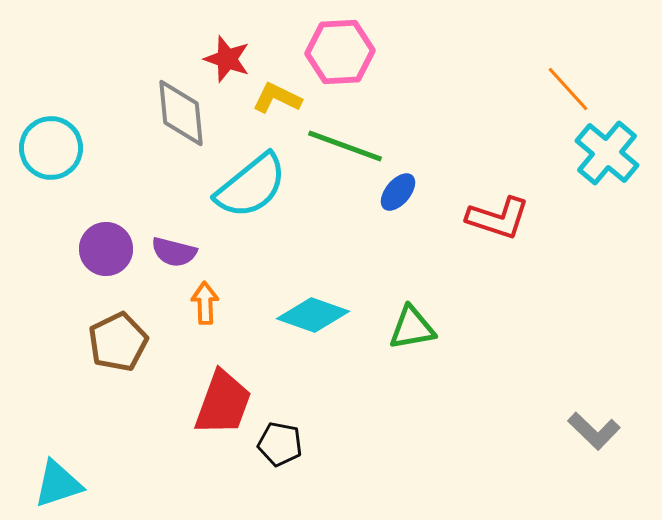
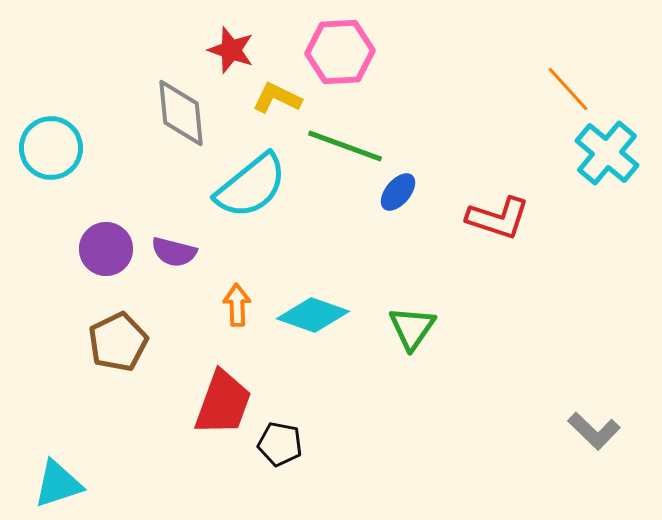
red star: moved 4 px right, 9 px up
orange arrow: moved 32 px right, 2 px down
green triangle: rotated 45 degrees counterclockwise
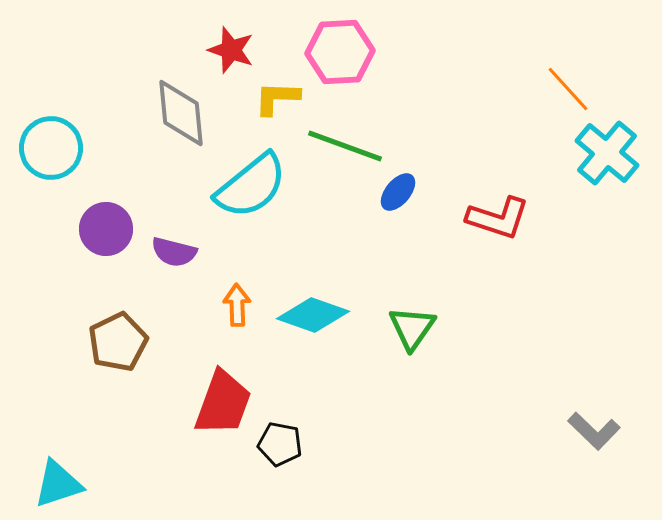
yellow L-shape: rotated 24 degrees counterclockwise
purple circle: moved 20 px up
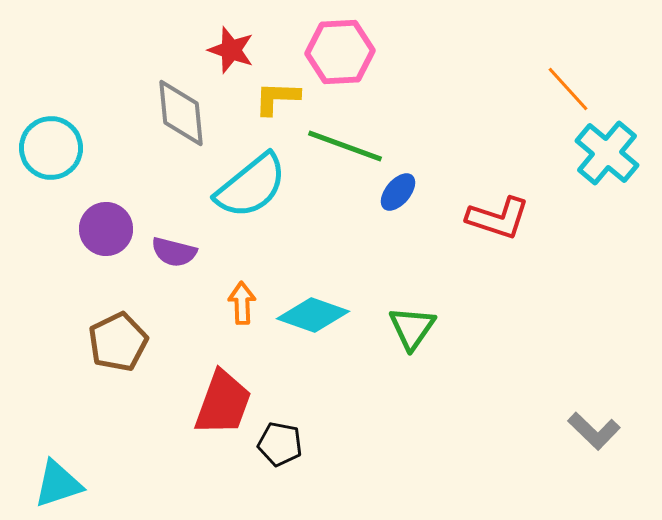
orange arrow: moved 5 px right, 2 px up
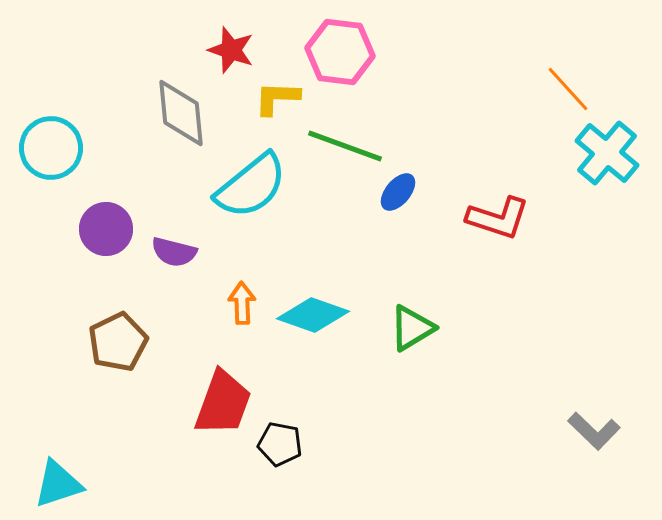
pink hexagon: rotated 10 degrees clockwise
green triangle: rotated 24 degrees clockwise
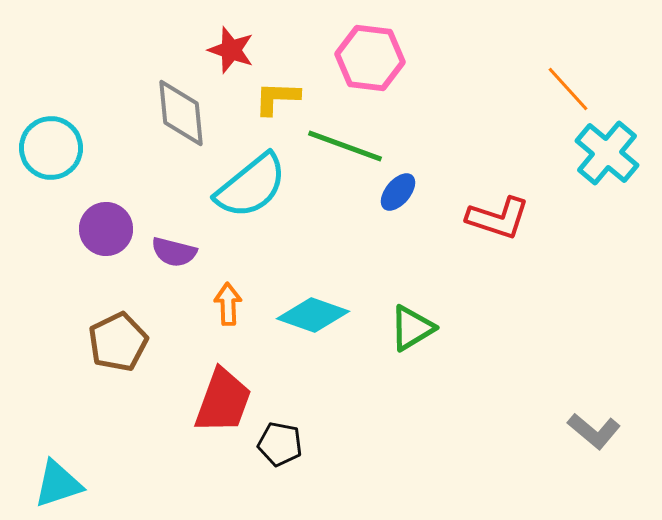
pink hexagon: moved 30 px right, 6 px down
orange arrow: moved 14 px left, 1 px down
red trapezoid: moved 2 px up
gray L-shape: rotated 4 degrees counterclockwise
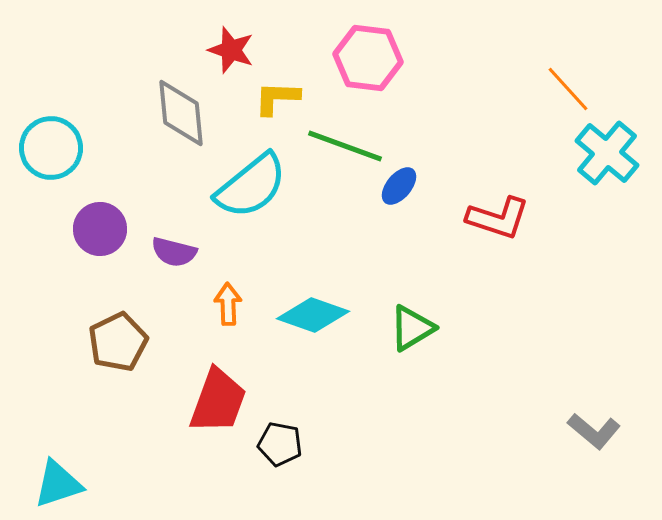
pink hexagon: moved 2 px left
blue ellipse: moved 1 px right, 6 px up
purple circle: moved 6 px left
red trapezoid: moved 5 px left
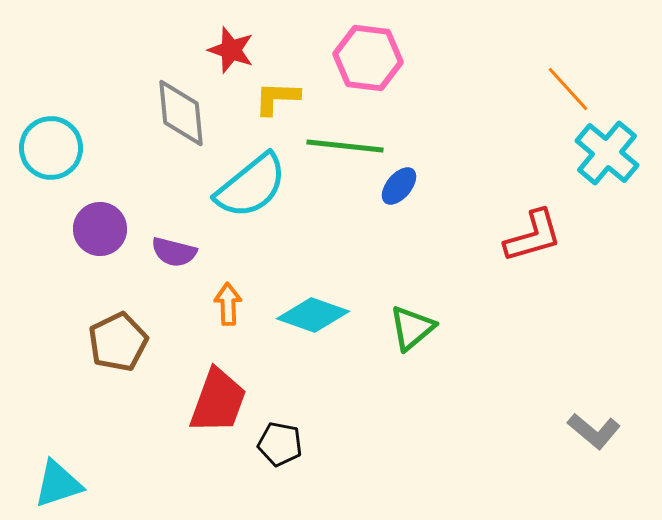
green line: rotated 14 degrees counterclockwise
red L-shape: moved 35 px right, 18 px down; rotated 34 degrees counterclockwise
green triangle: rotated 9 degrees counterclockwise
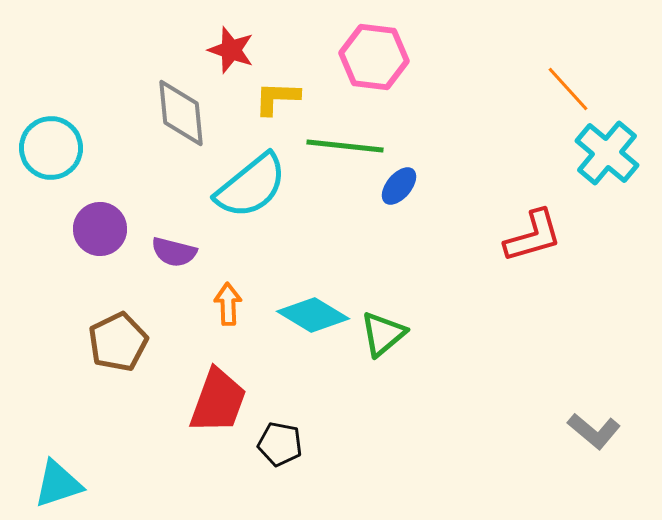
pink hexagon: moved 6 px right, 1 px up
cyan diamond: rotated 12 degrees clockwise
green triangle: moved 29 px left, 6 px down
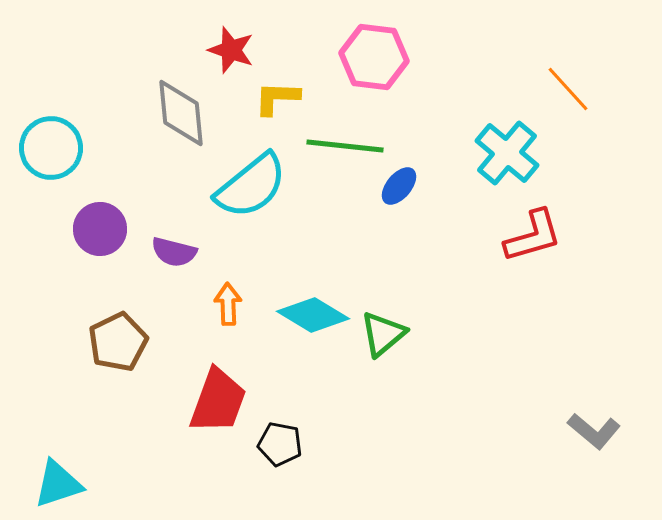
cyan cross: moved 100 px left
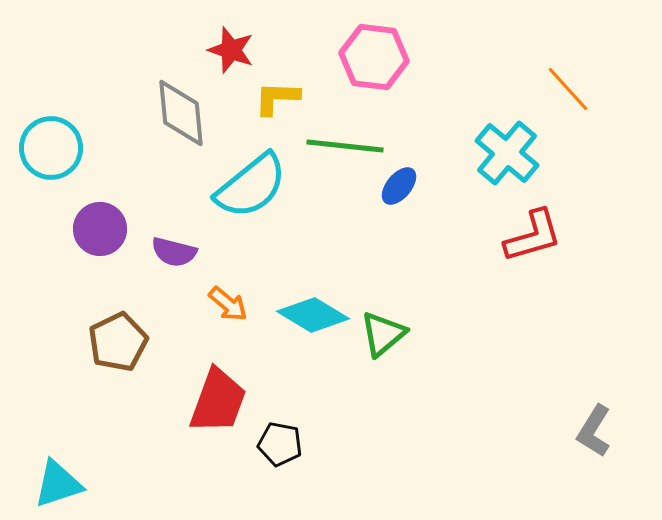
orange arrow: rotated 132 degrees clockwise
gray L-shape: rotated 82 degrees clockwise
